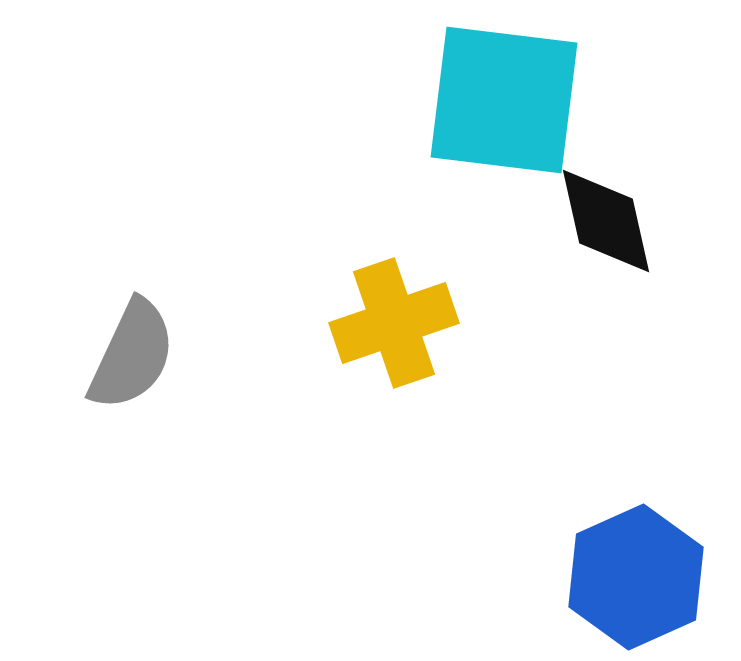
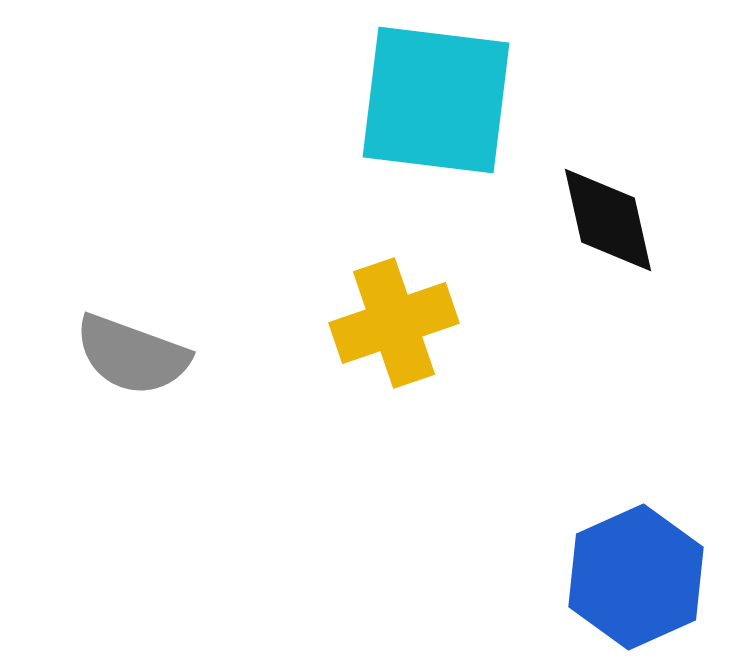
cyan square: moved 68 px left
black diamond: moved 2 px right, 1 px up
gray semicircle: rotated 85 degrees clockwise
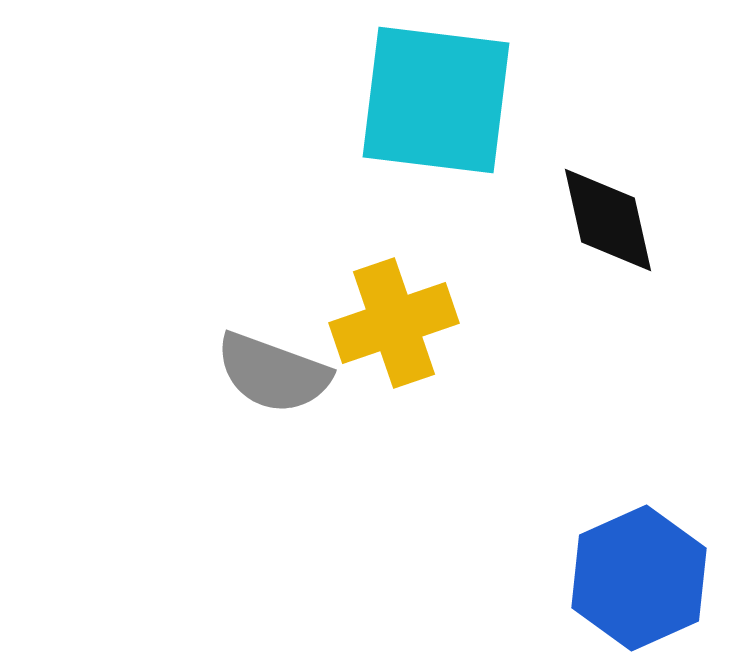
gray semicircle: moved 141 px right, 18 px down
blue hexagon: moved 3 px right, 1 px down
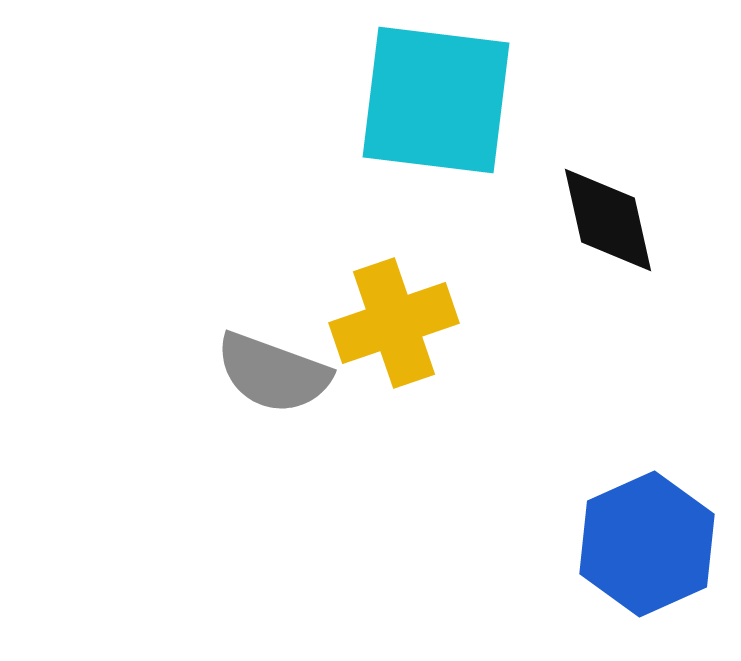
blue hexagon: moved 8 px right, 34 px up
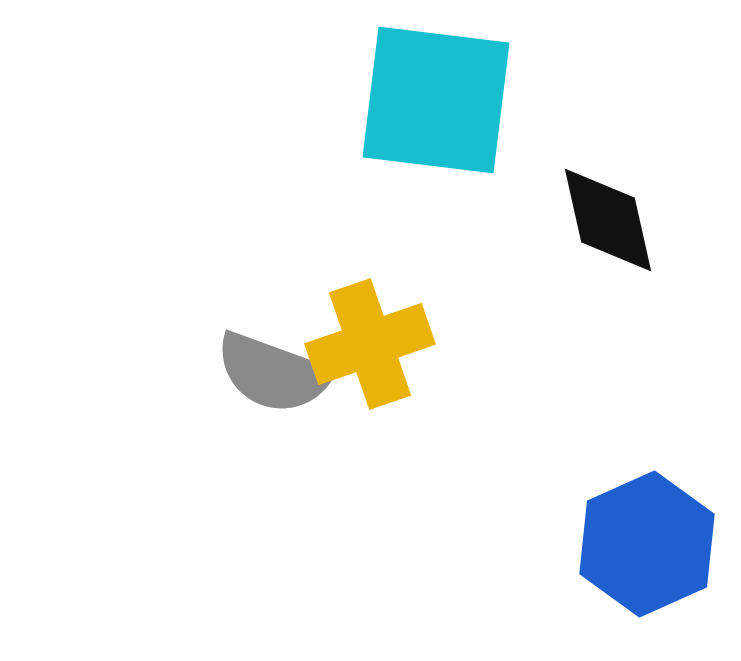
yellow cross: moved 24 px left, 21 px down
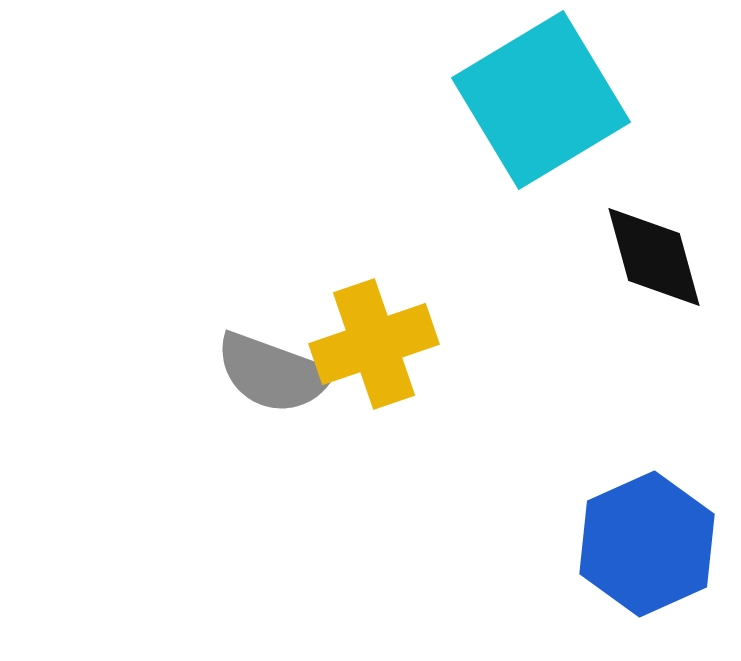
cyan square: moved 105 px right; rotated 38 degrees counterclockwise
black diamond: moved 46 px right, 37 px down; rotated 3 degrees counterclockwise
yellow cross: moved 4 px right
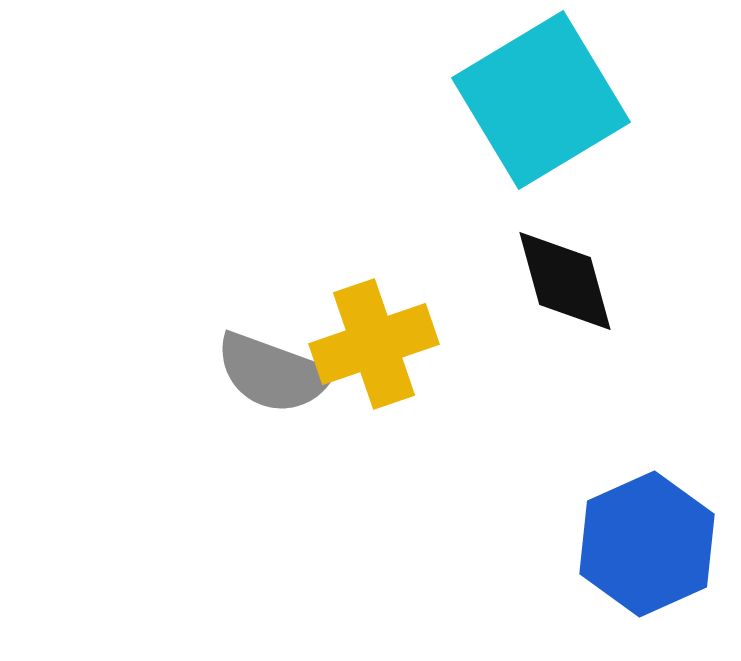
black diamond: moved 89 px left, 24 px down
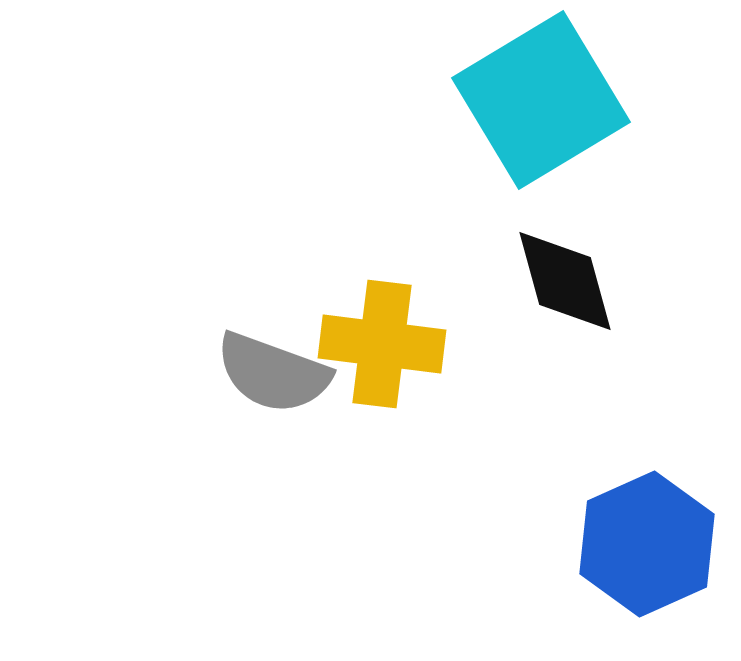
yellow cross: moved 8 px right; rotated 26 degrees clockwise
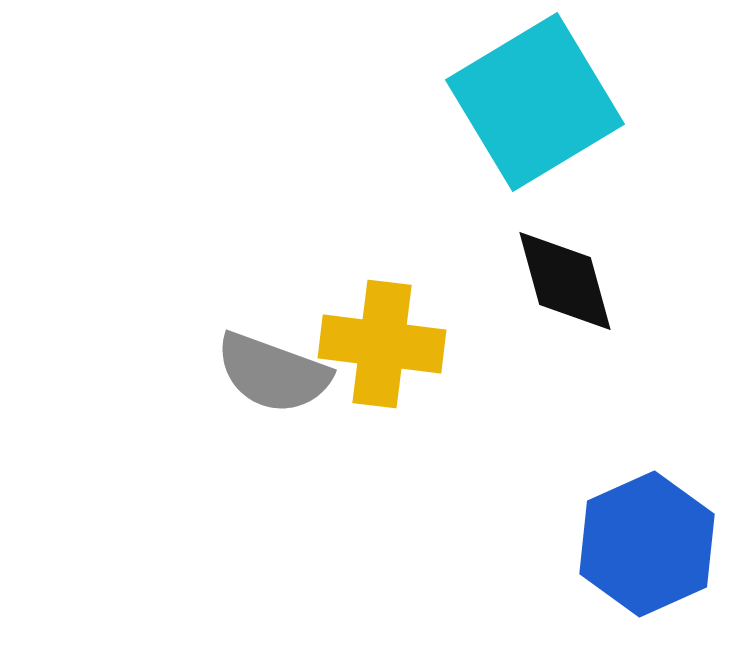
cyan square: moved 6 px left, 2 px down
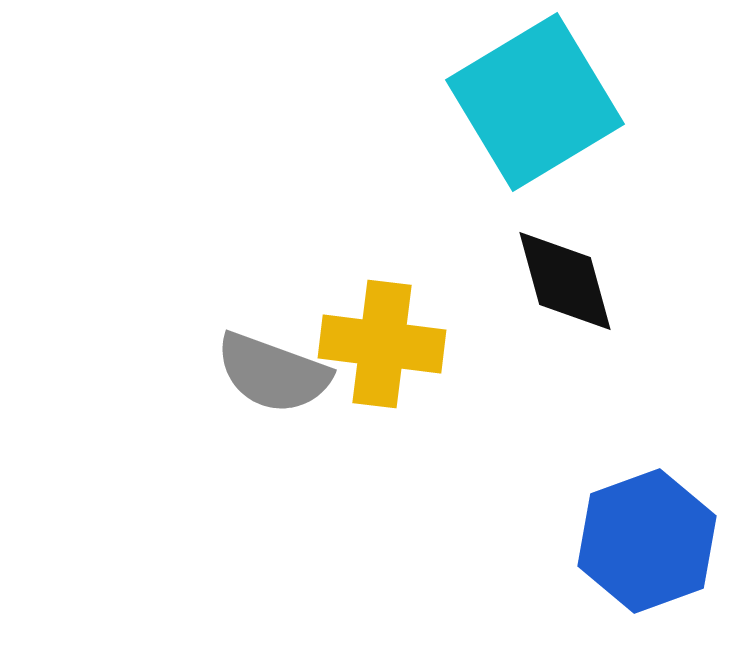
blue hexagon: moved 3 px up; rotated 4 degrees clockwise
